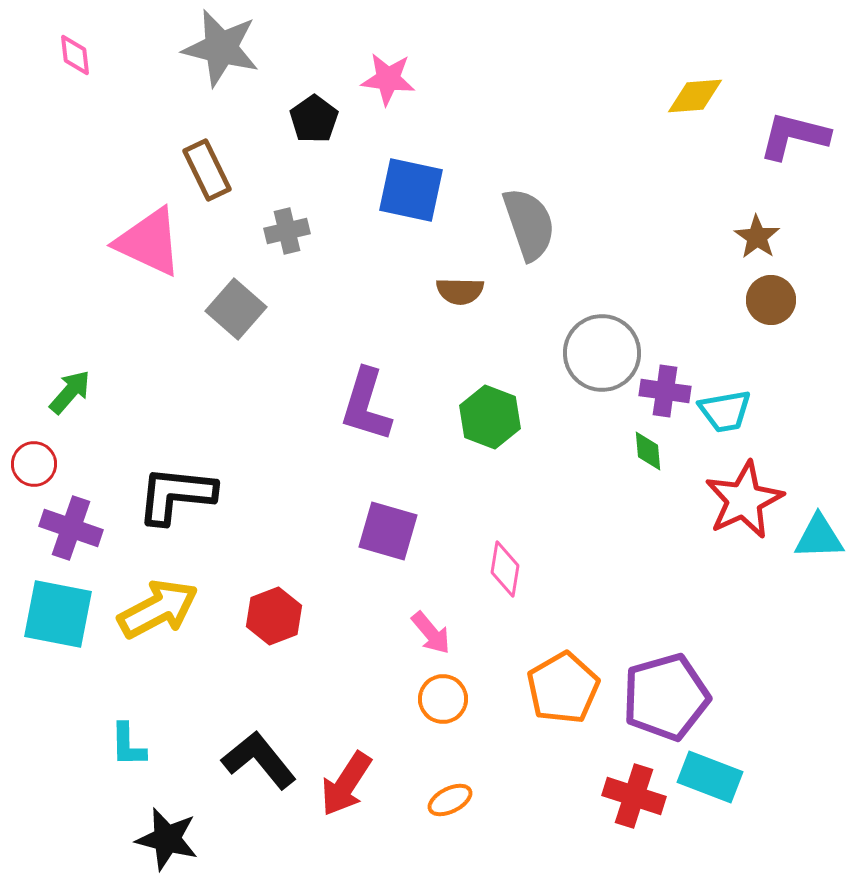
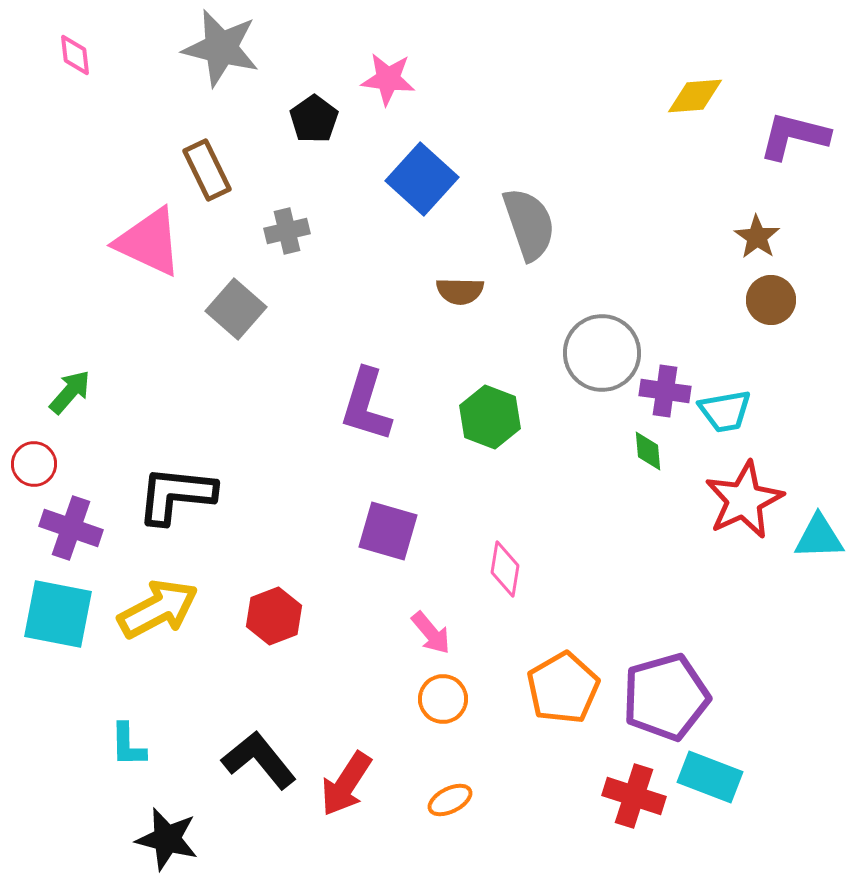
blue square at (411, 190): moved 11 px right, 11 px up; rotated 30 degrees clockwise
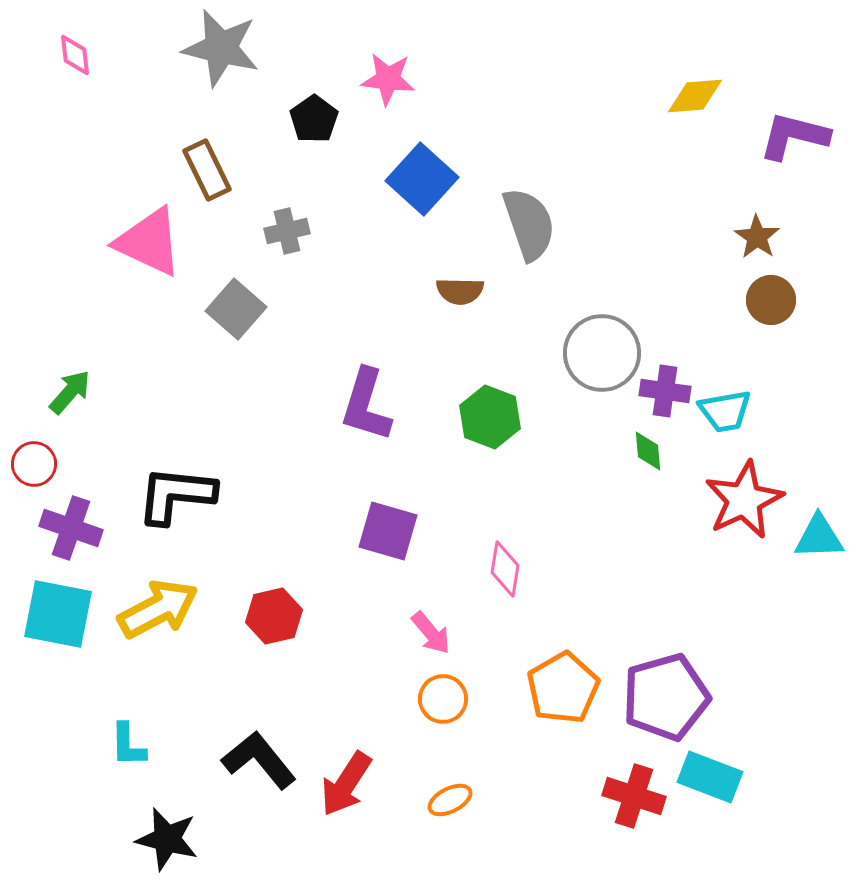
red hexagon at (274, 616): rotated 8 degrees clockwise
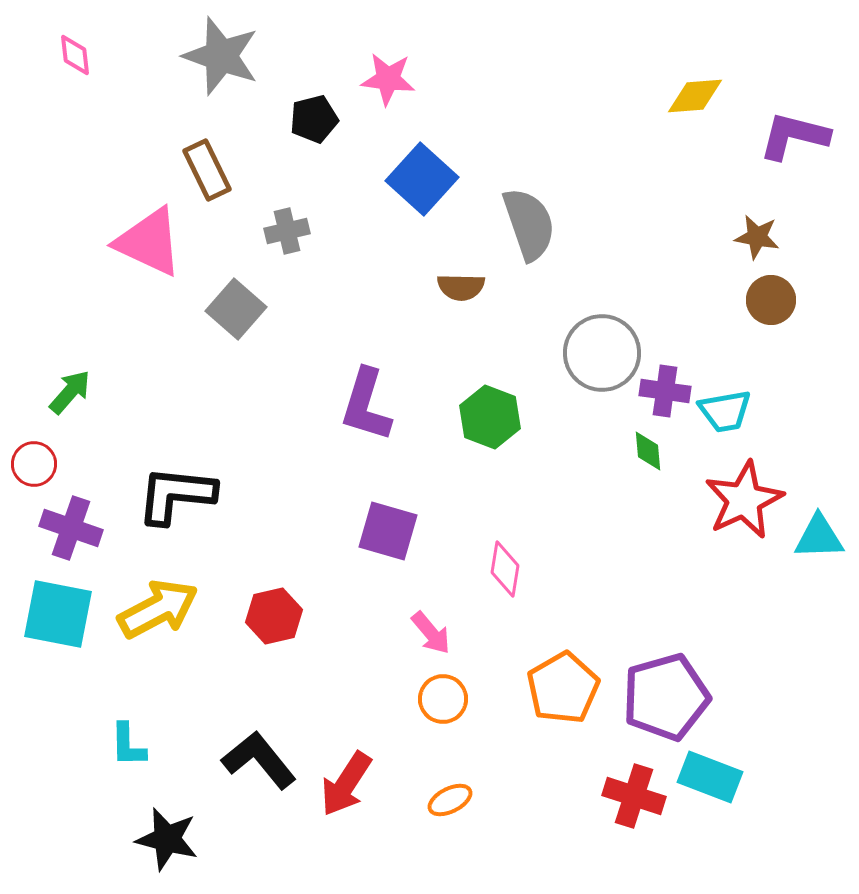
gray star at (221, 48): moved 8 px down; rotated 6 degrees clockwise
black pentagon at (314, 119): rotated 21 degrees clockwise
brown star at (757, 237): rotated 24 degrees counterclockwise
brown semicircle at (460, 291): moved 1 px right, 4 px up
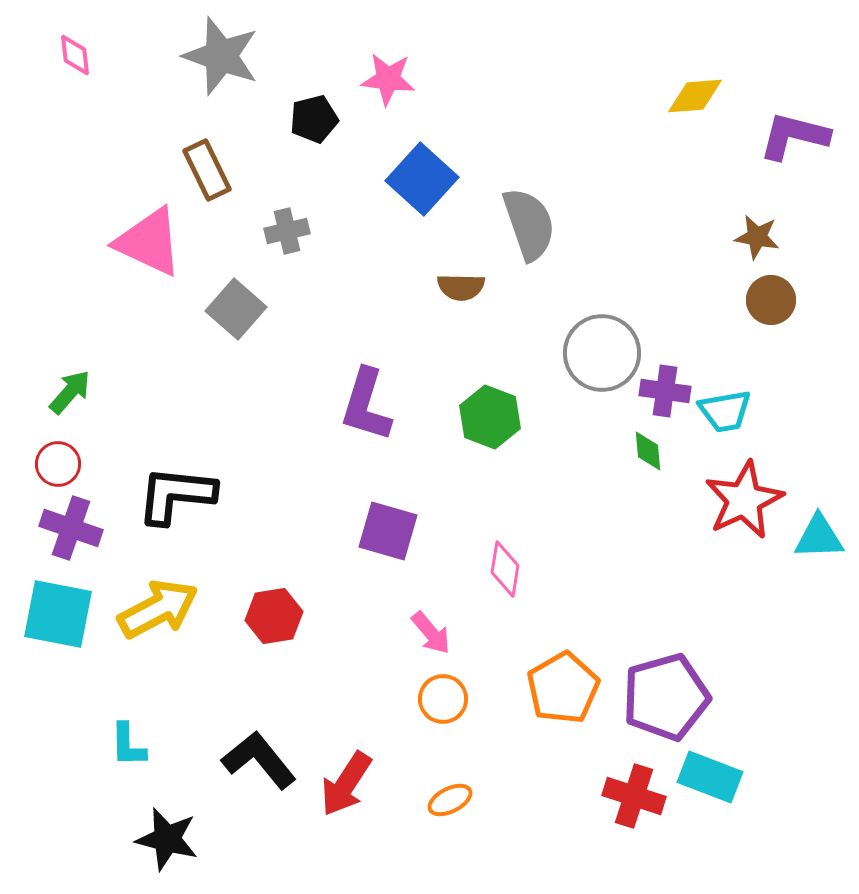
red circle at (34, 464): moved 24 px right
red hexagon at (274, 616): rotated 4 degrees clockwise
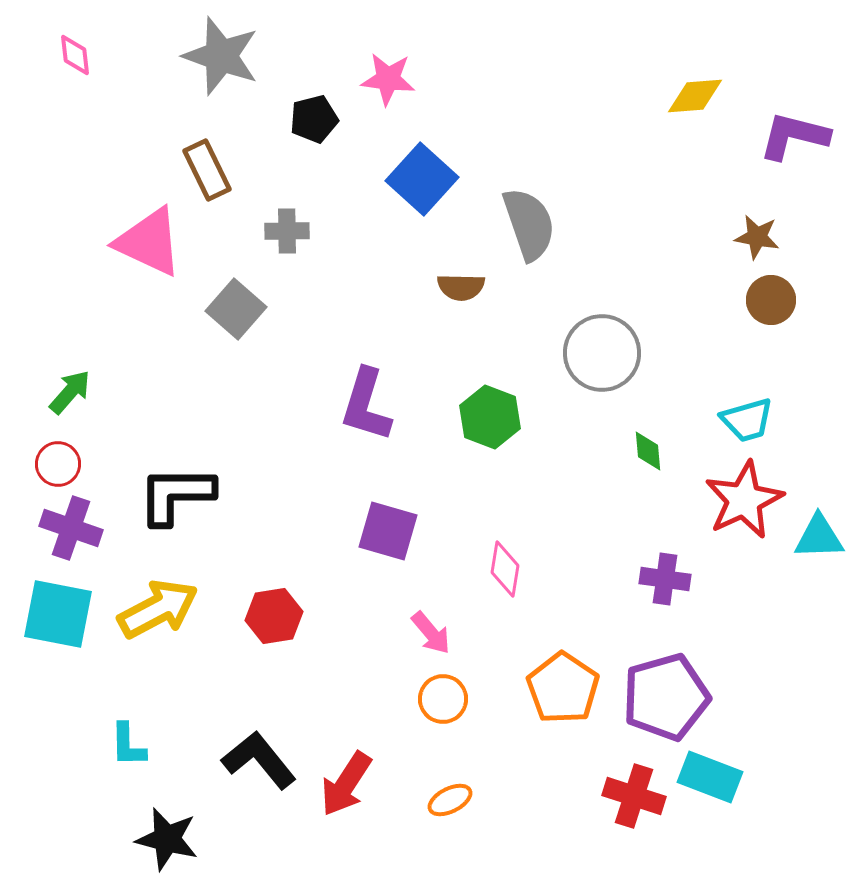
gray cross at (287, 231): rotated 12 degrees clockwise
purple cross at (665, 391): moved 188 px down
cyan trapezoid at (725, 411): moved 22 px right, 9 px down; rotated 6 degrees counterclockwise
black L-shape at (176, 495): rotated 6 degrees counterclockwise
orange pentagon at (563, 688): rotated 8 degrees counterclockwise
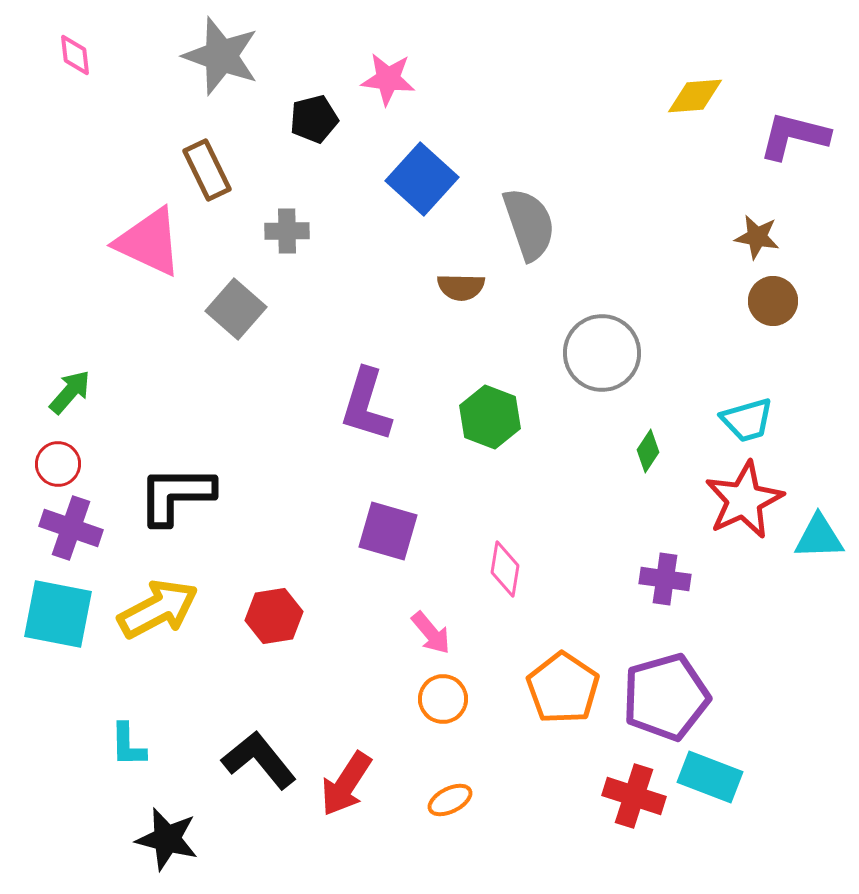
brown circle at (771, 300): moved 2 px right, 1 px down
green diamond at (648, 451): rotated 39 degrees clockwise
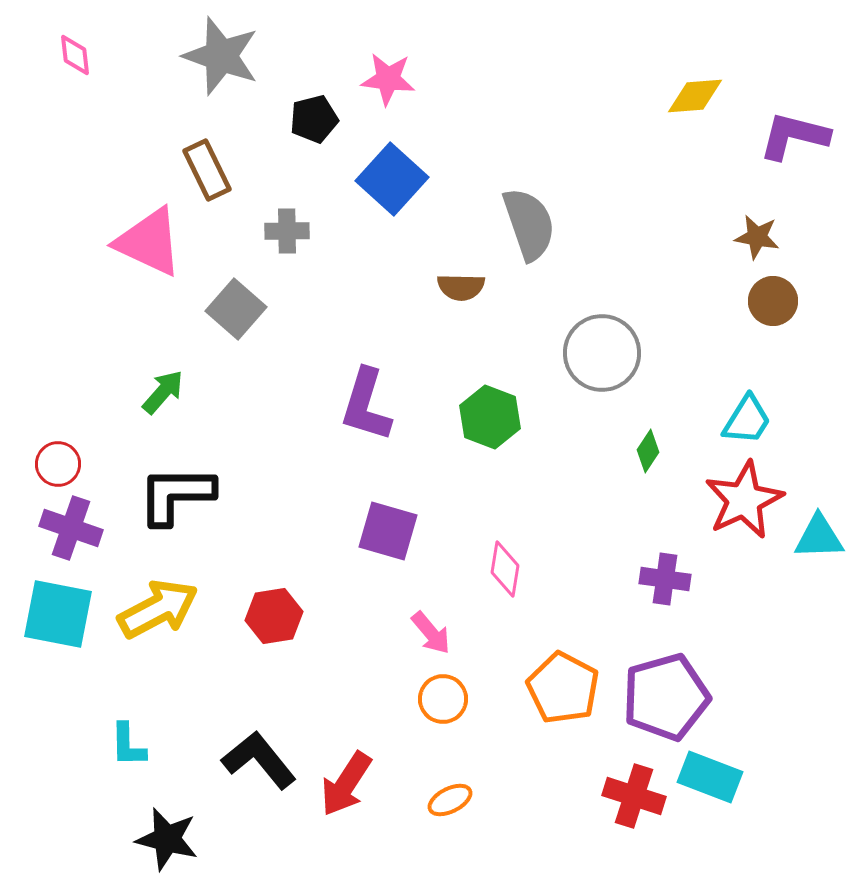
blue square at (422, 179): moved 30 px left
green arrow at (70, 392): moved 93 px right
cyan trapezoid at (747, 420): rotated 42 degrees counterclockwise
orange pentagon at (563, 688): rotated 6 degrees counterclockwise
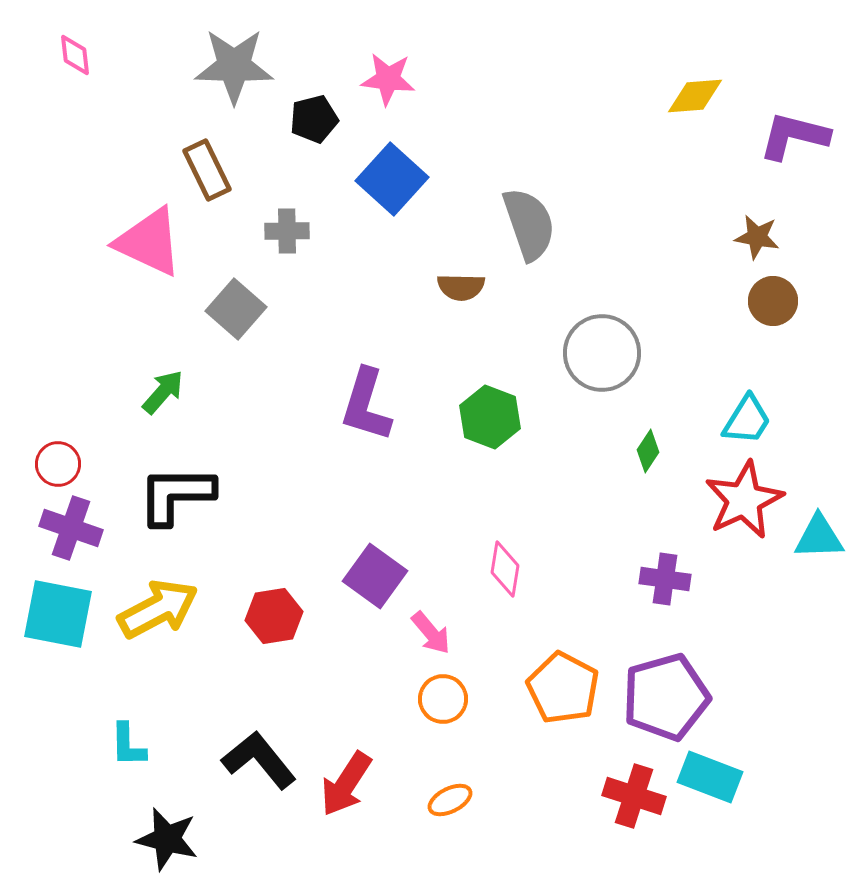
gray star at (221, 56): moved 13 px right, 10 px down; rotated 18 degrees counterclockwise
purple square at (388, 531): moved 13 px left, 45 px down; rotated 20 degrees clockwise
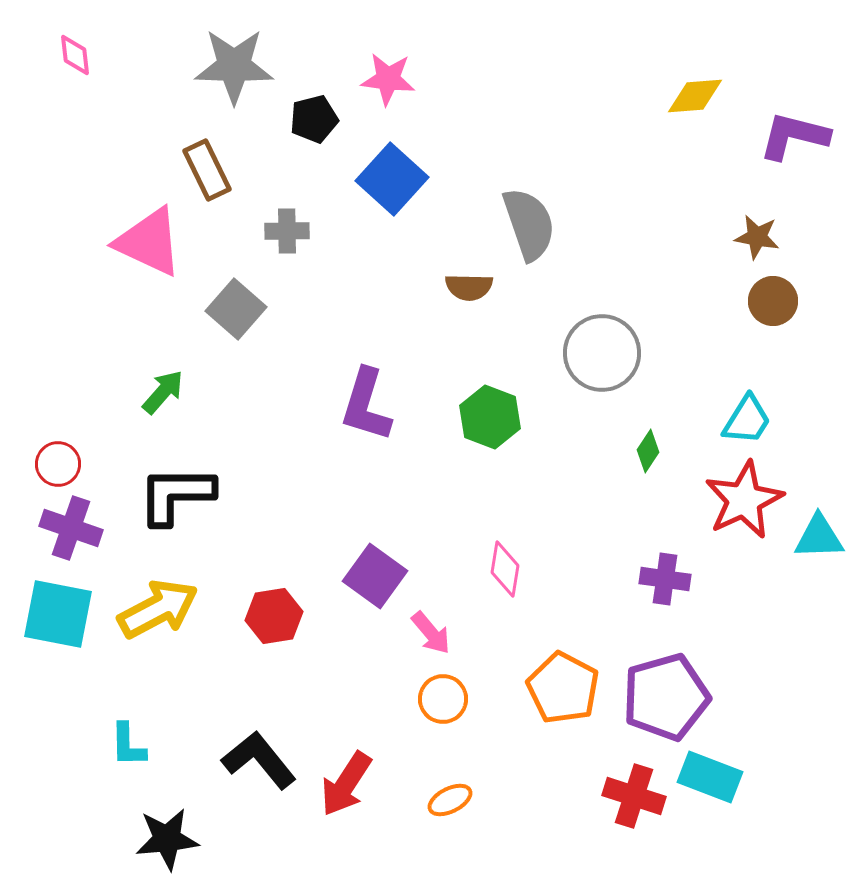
brown semicircle at (461, 287): moved 8 px right
black star at (167, 839): rotated 20 degrees counterclockwise
